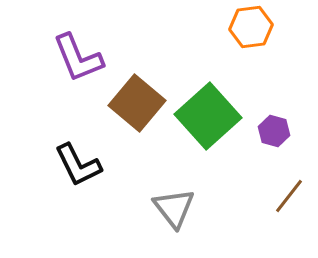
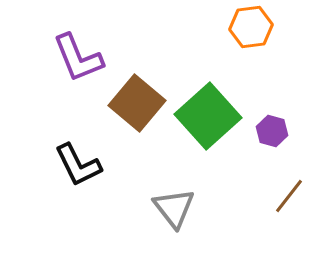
purple hexagon: moved 2 px left
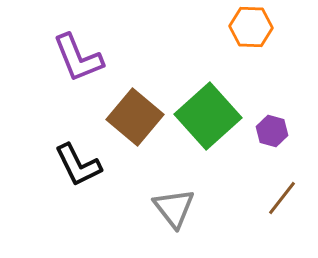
orange hexagon: rotated 9 degrees clockwise
brown square: moved 2 px left, 14 px down
brown line: moved 7 px left, 2 px down
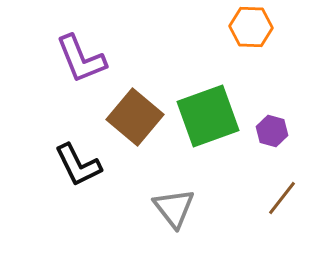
purple L-shape: moved 3 px right, 1 px down
green square: rotated 22 degrees clockwise
